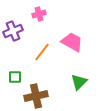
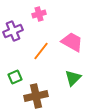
orange line: moved 1 px left, 1 px up
green square: rotated 24 degrees counterclockwise
green triangle: moved 6 px left, 4 px up
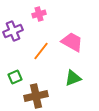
green triangle: rotated 24 degrees clockwise
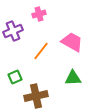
green triangle: rotated 18 degrees clockwise
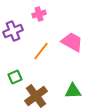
green triangle: moved 13 px down
brown cross: rotated 25 degrees counterclockwise
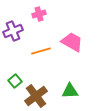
orange line: rotated 36 degrees clockwise
green square: moved 4 px down; rotated 16 degrees counterclockwise
green triangle: moved 3 px left
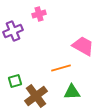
pink trapezoid: moved 11 px right, 4 px down
orange line: moved 20 px right, 17 px down
green square: rotated 24 degrees clockwise
green triangle: moved 2 px right, 1 px down
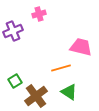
pink trapezoid: moved 2 px left, 1 px down; rotated 15 degrees counterclockwise
green square: rotated 16 degrees counterclockwise
green triangle: moved 3 px left; rotated 36 degrees clockwise
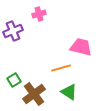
green square: moved 1 px left, 1 px up
brown cross: moved 2 px left, 2 px up
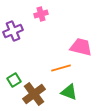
pink cross: moved 2 px right
green triangle: rotated 12 degrees counterclockwise
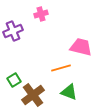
brown cross: moved 1 px left, 1 px down
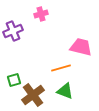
green square: rotated 16 degrees clockwise
green triangle: moved 4 px left, 1 px up
